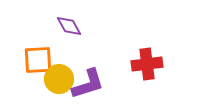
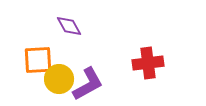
red cross: moved 1 px right, 1 px up
purple L-shape: rotated 12 degrees counterclockwise
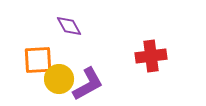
red cross: moved 3 px right, 7 px up
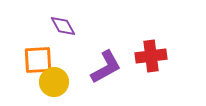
purple diamond: moved 6 px left
yellow circle: moved 5 px left, 3 px down
purple L-shape: moved 18 px right, 17 px up
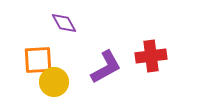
purple diamond: moved 1 px right, 3 px up
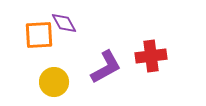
orange square: moved 1 px right, 25 px up
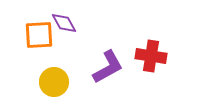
red cross: rotated 16 degrees clockwise
purple L-shape: moved 2 px right
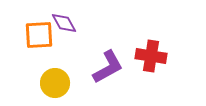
yellow circle: moved 1 px right, 1 px down
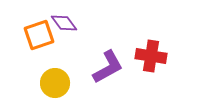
purple diamond: rotated 8 degrees counterclockwise
orange square: rotated 16 degrees counterclockwise
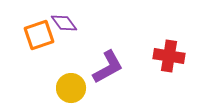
red cross: moved 18 px right
yellow circle: moved 16 px right, 5 px down
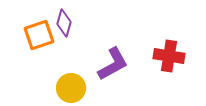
purple diamond: rotated 52 degrees clockwise
purple L-shape: moved 5 px right, 3 px up
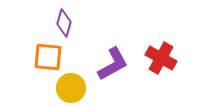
orange square: moved 9 px right, 22 px down; rotated 24 degrees clockwise
red cross: moved 8 px left, 2 px down; rotated 20 degrees clockwise
